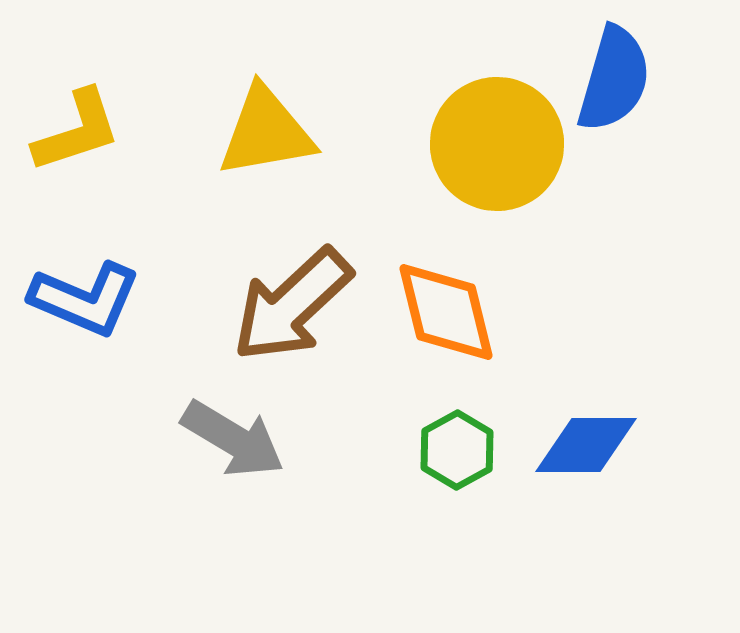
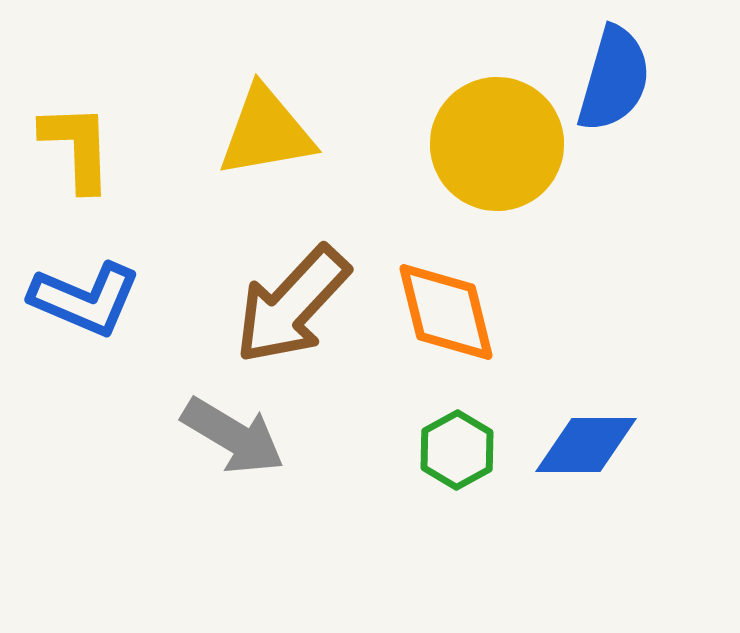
yellow L-shape: moved 16 px down; rotated 74 degrees counterclockwise
brown arrow: rotated 4 degrees counterclockwise
gray arrow: moved 3 px up
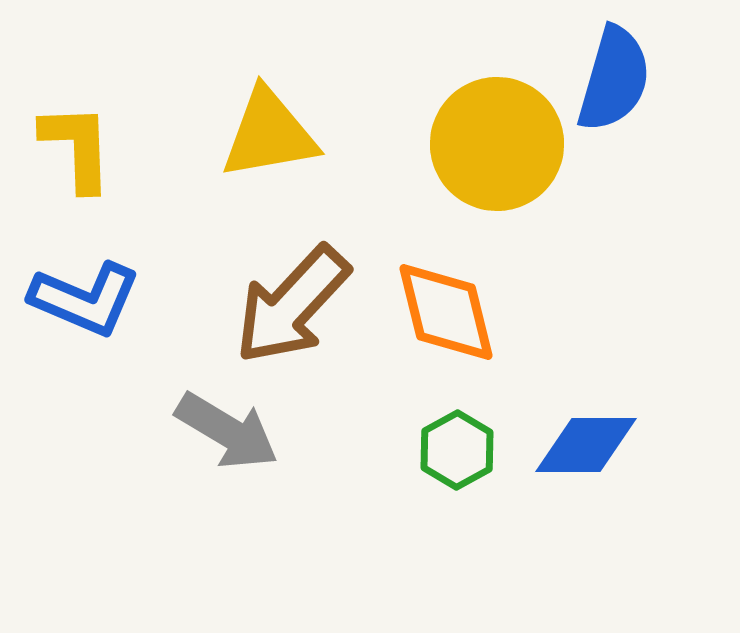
yellow triangle: moved 3 px right, 2 px down
gray arrow: moved 6 px left, 5 px up
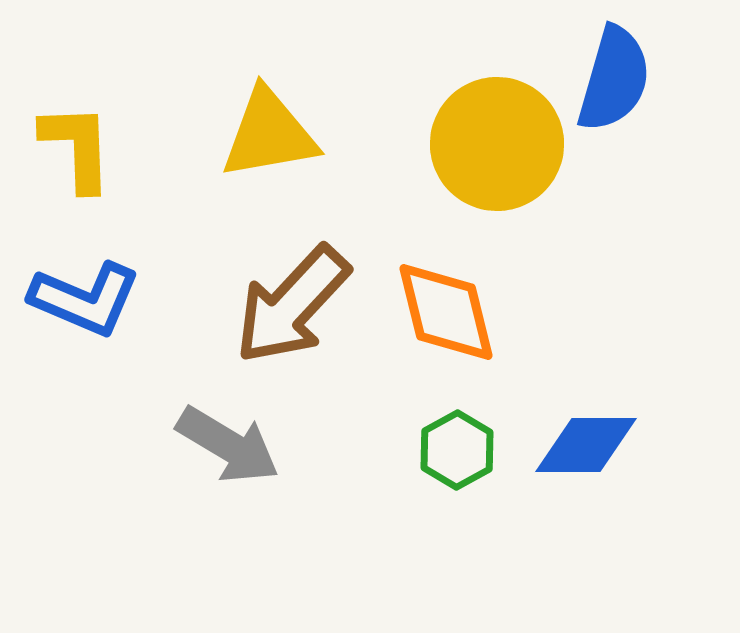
gray arrow: moved 1 px right, 14 px down
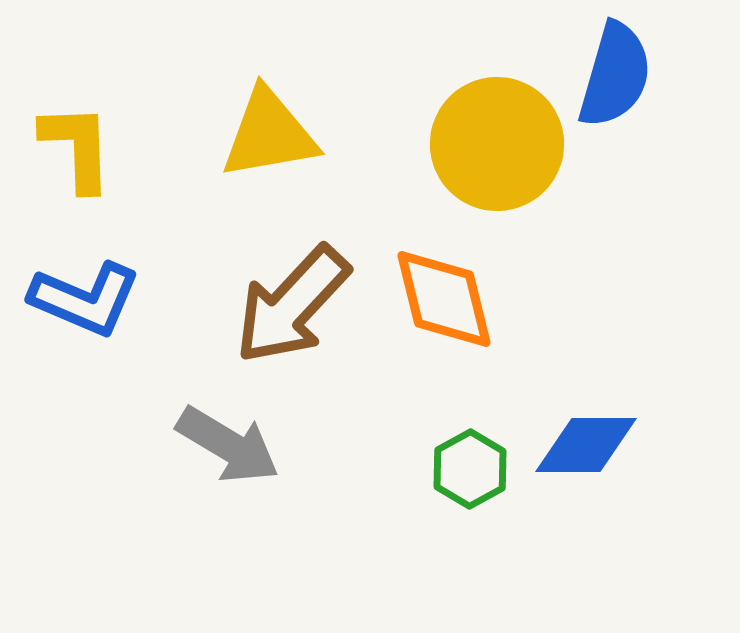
blue semicircle: moved 1 px right, 4 px up
orange diamond: moved 2 px left, 13 px up
green hexagon: moved 13 px right, 19 px down
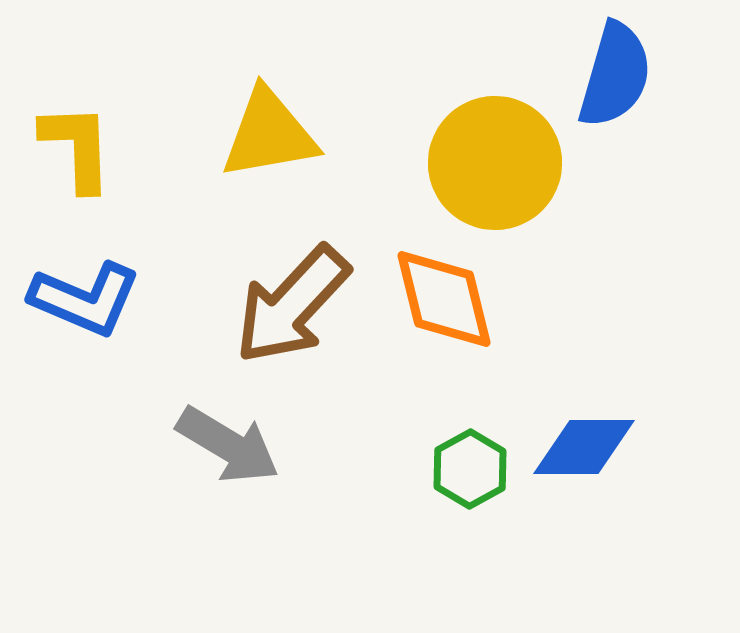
yellow circle: moved 2 px left, 19 px down
blue diamond: moved 2 px left, 2 px down
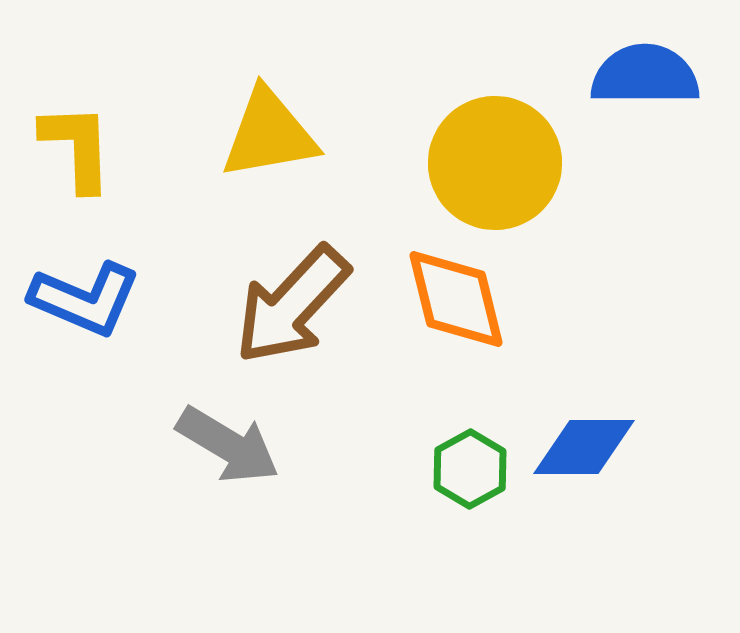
blue semicircle: moved 30 px right; rotated 106 degrees counterclockwise
orange diamond: moved 12 px right
